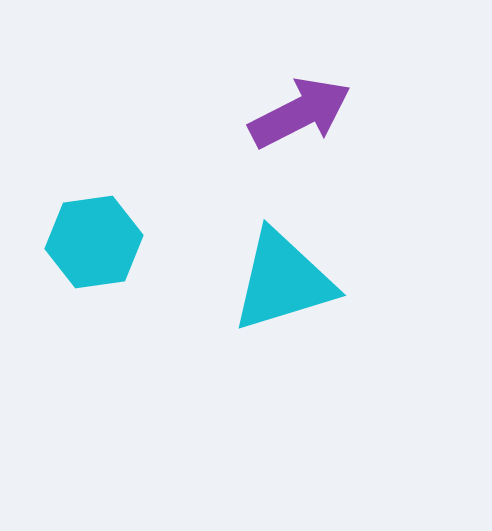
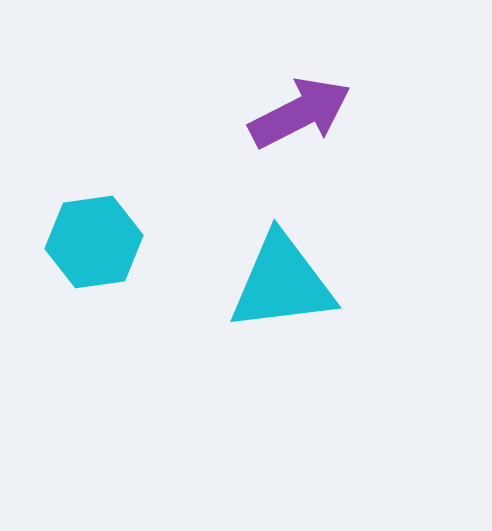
cyan triangle: moved 1 px left, 2 px down; rotated 10 degrees clockwise
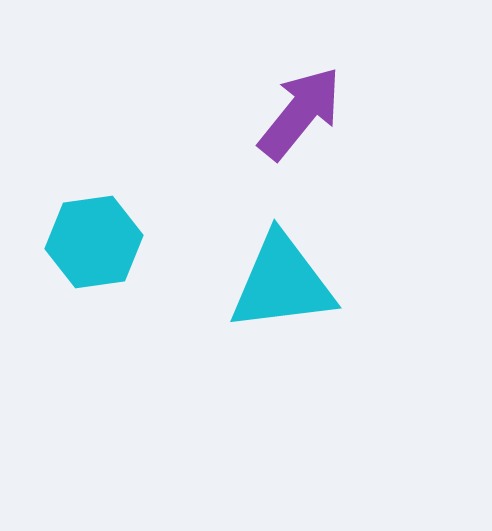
purple arrow: rotated 24 degrees counterclockwise
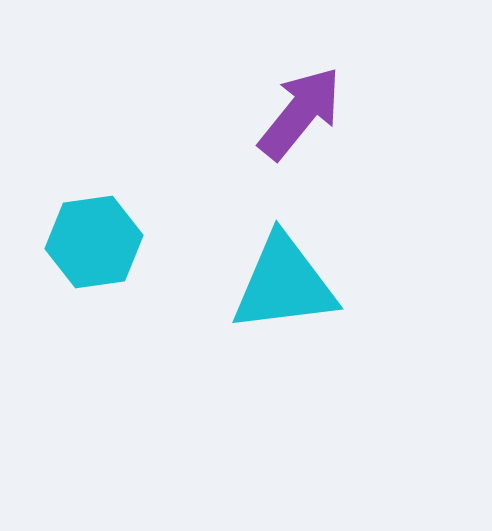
cyan triangle: moved 2 px right, 1 px down
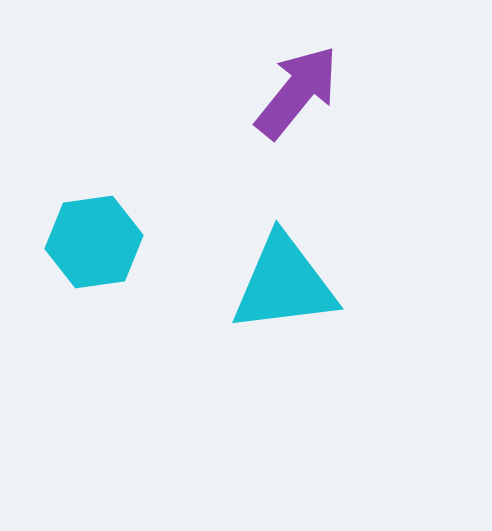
purple arrow: moved 3 px left, 21 px up
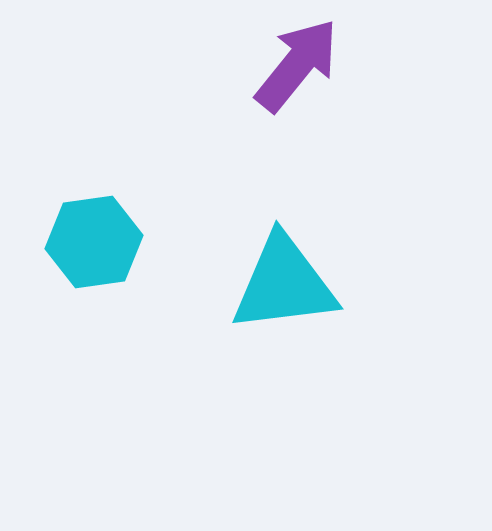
purple arrow: moved 27 px up
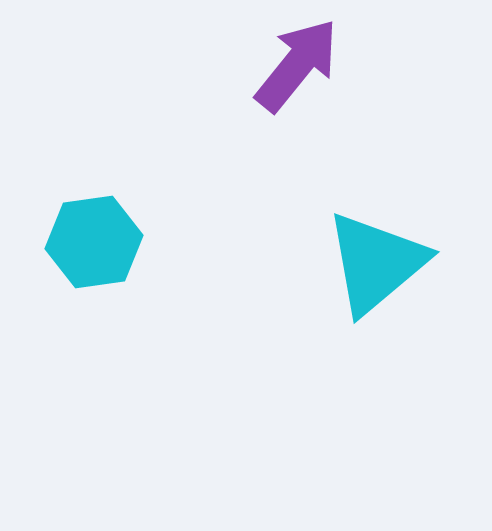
cyan triangle: moved 92 px right, 21 px up; rotated 33 degrees counterclockwise
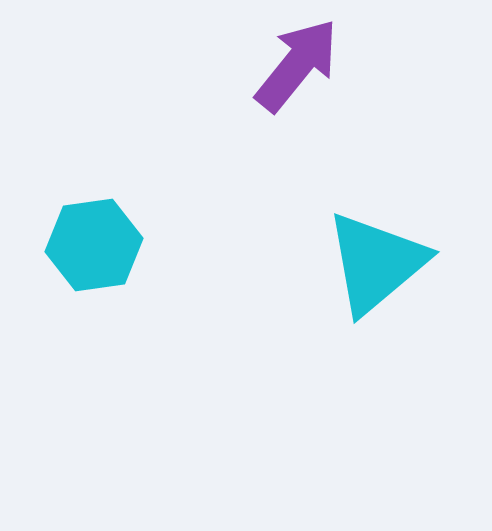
cyan hexagon: moved 3 px down
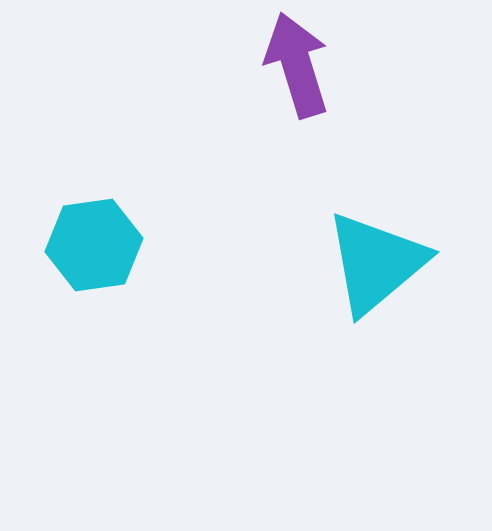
purple arrow: rotated 56 degrees counterclockwise
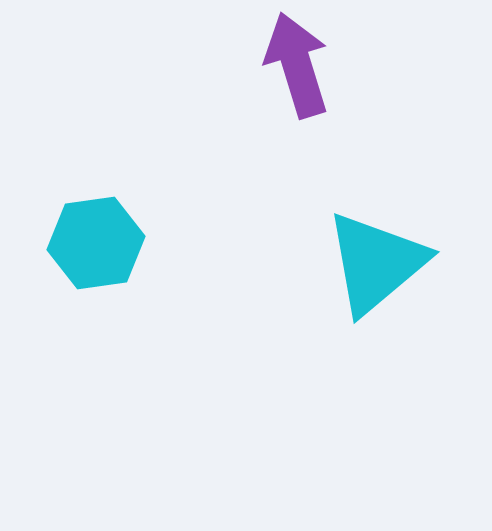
cyan hexagon: moved 2 px right, 2 px up
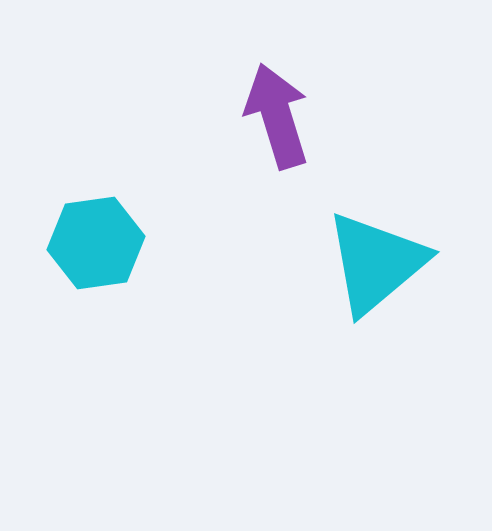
purple arrow: moved 20 px left, 51 px down
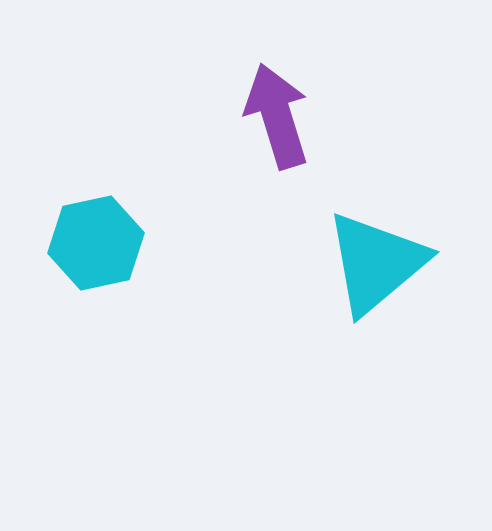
cyan hexagon: rotated 4 degrees counterclockwise
